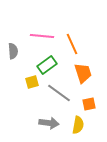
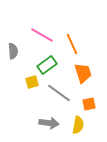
pink line: moved 1 px up; rotated 25 degrees clockwise
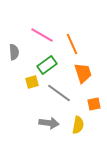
gray semicircle: moved 1 px right, 1 px down
orange square: moved 5 px right
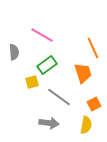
orange line: moved 21 px right, 4 px down
gray line: moved 4 px down
orange square: rotated 16 degrees counterclockwise
yellow semicircle: moved 8 px right
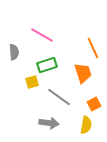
green rectangle: rotated 18 degrees clockwise
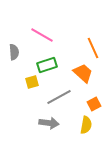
orange trapezoid: rotated 30 degrees counterclockwise
gray line: rotated 65 degrees counterclockwise
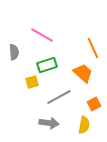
yellow semicircle: moved 2 px left
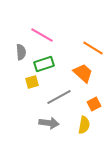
orange line: rotated 35 degrees counterclockwise
gray semicircle: moved 7 px right
green rectangle: moved 3 px left, 1 px up
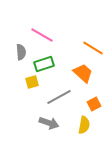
gray arrow: rotated 12 degrees clockwise
